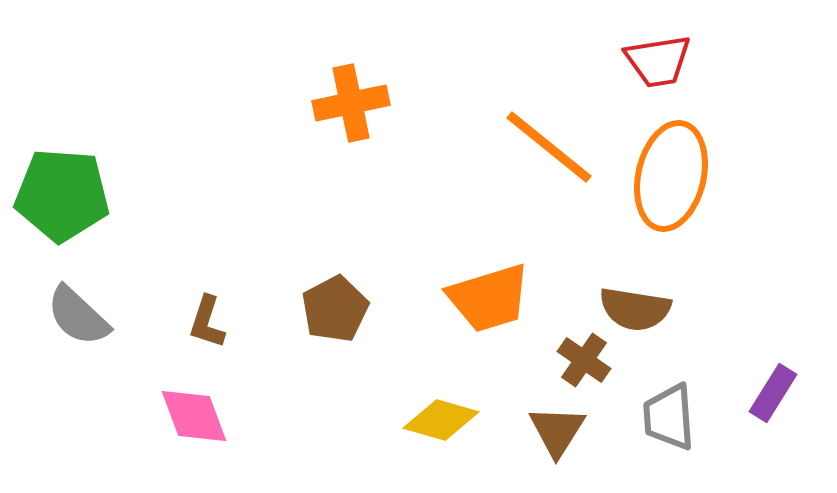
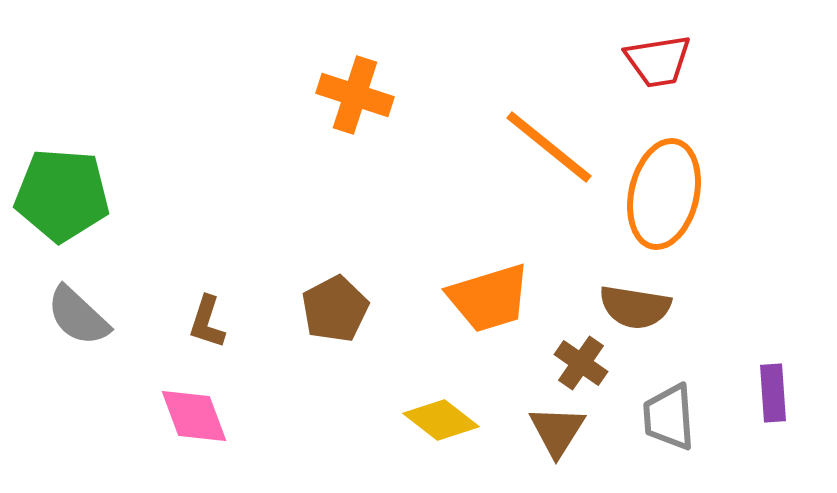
orange cross: moved 4 px right, 8 px up; rotated 30 degrees clockwise
orange ellipse: moved 7 px left, 18 px down
brown semicircle: moved 2 px up
brown cross: moved 3 px left, 3 px down
purple rectangle: rotated 36 degrees counterclockwise
yellow diamond: rotated 22 degrees clockwise
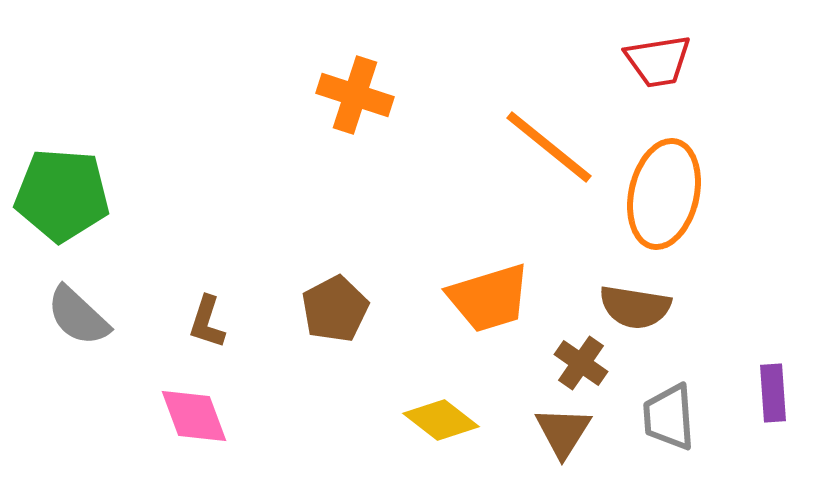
brown triangle: moved 6 px right, 1 px down
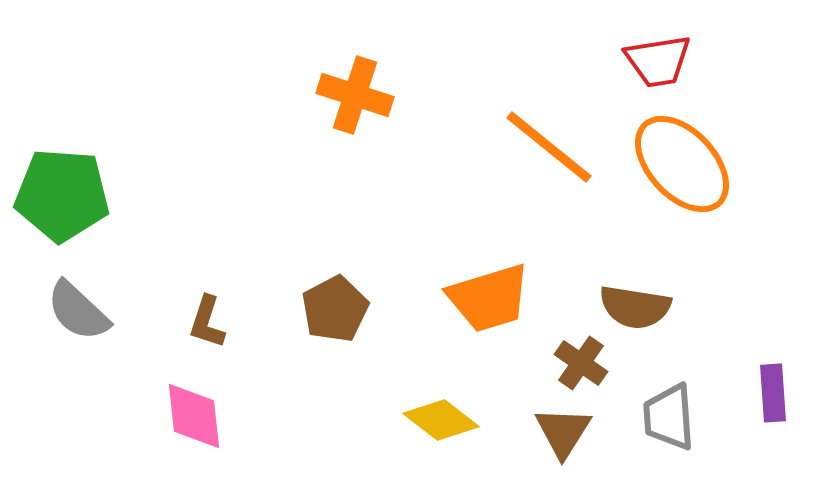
orange ellipse: moved 18 px right, 30 px up; rotated 56 degrees counterclockwise
gray semicircle: moved 5 px up
pink diamond: rotated 14 degrees clockwise
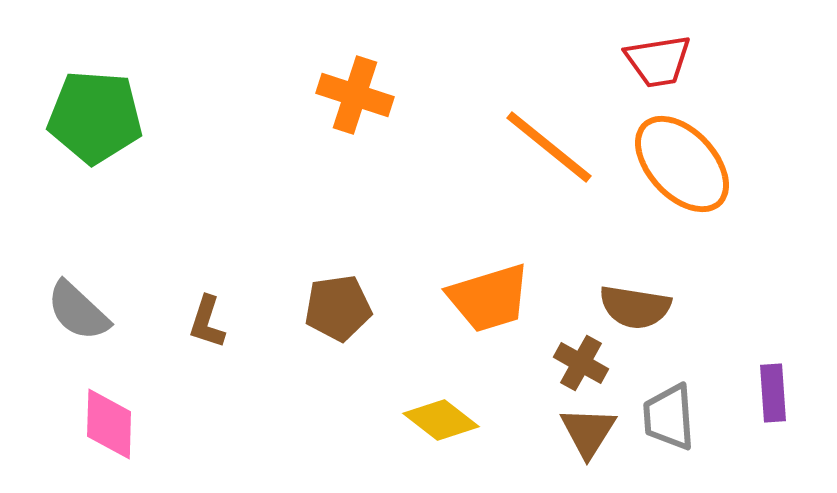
green pentagon: moved 33 px right, 78 px up
brown pentagon: moved 3 px right, 1 px up; rotated 20 degrees clockwise
brown cross: rotated 6 degrees counterclockwise
pink diamond: moved 85 px left, 8 px down; rotated 8 degrees clockwise
brown triangle: moved 25 px right
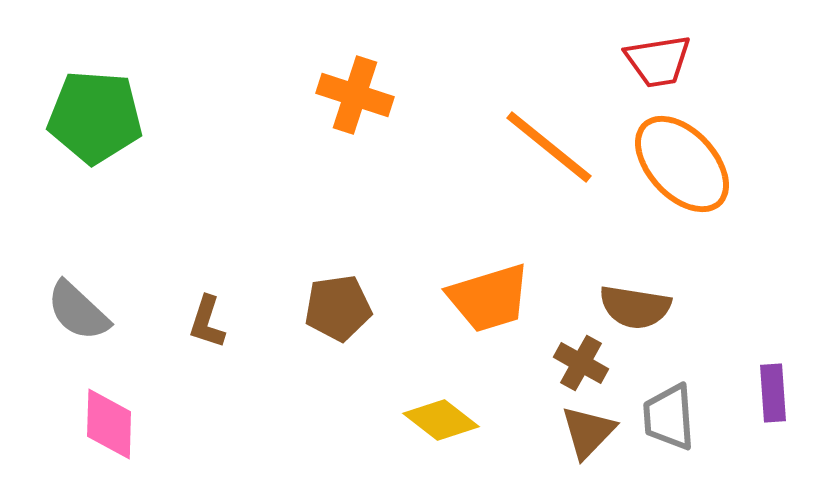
brown triangle: rotated 12 degrees clockwise
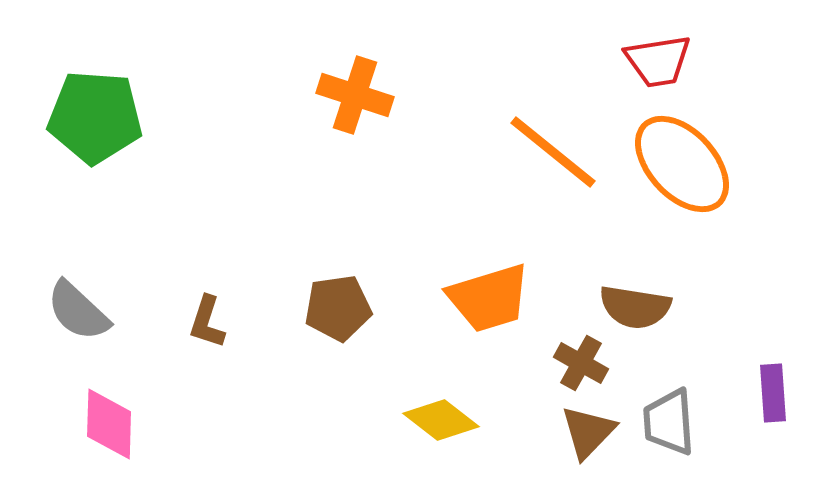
orange line: moved 4 px right, 5 px down
gray trapezoid: moved 5 px down
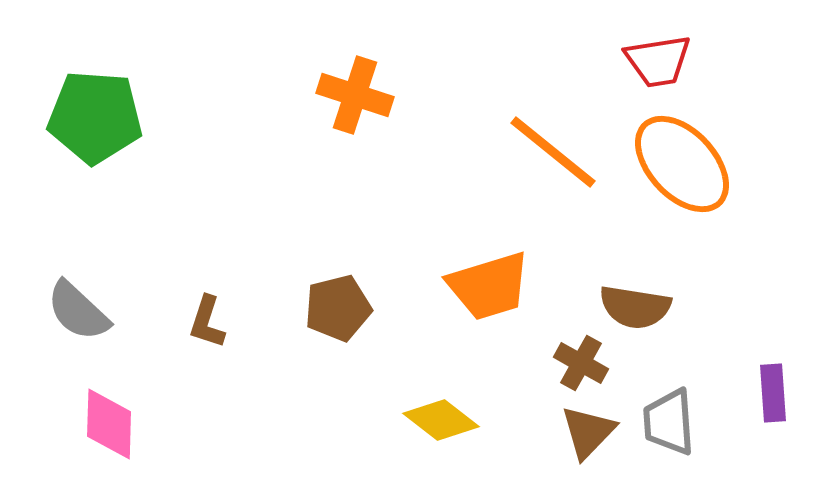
orange trapezoid: moved 12 px up
brown pentagon: rotated 6 degrees counterclockwise
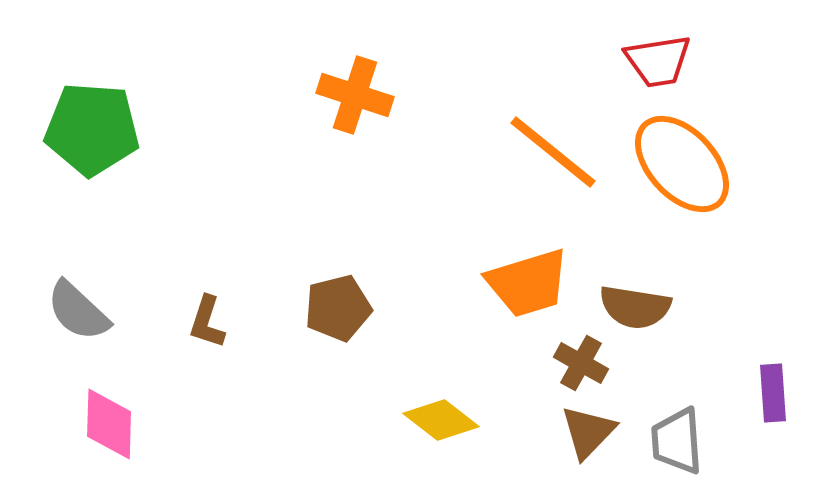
green pentagon: moved 3 px left, 12 px down
orange trapezoid: moved 39 px right, 3 px up
gray trapezoid: moved 8 px right, 19 px down
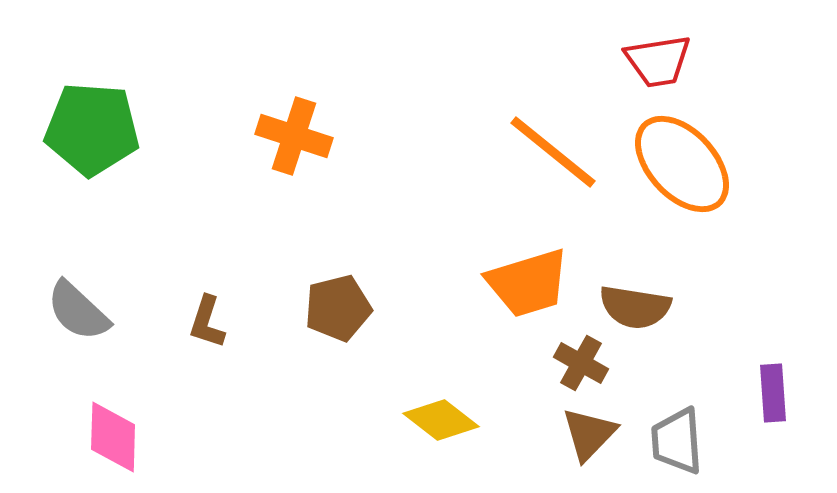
orange cross: moved 61 px left, 41 px down
pink diamond: moved 4 px right, 13 px down
brown triangle: moved 1 px right, 2 px down
